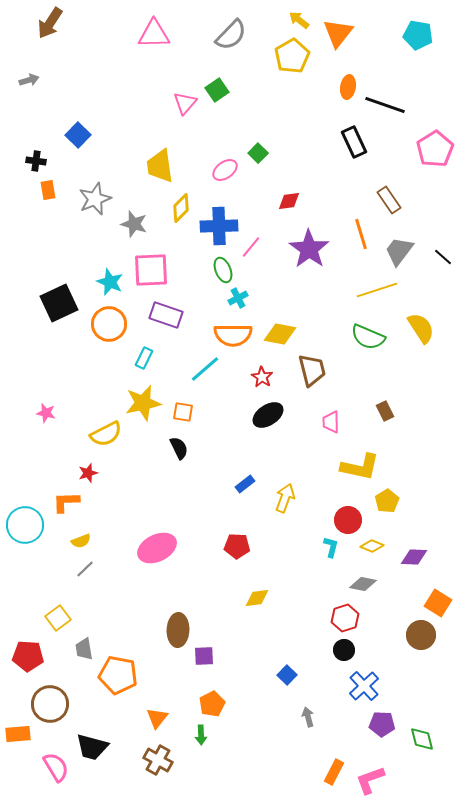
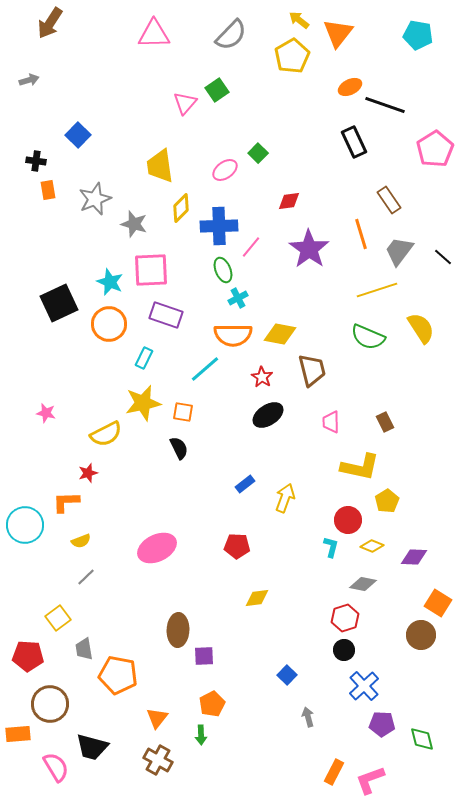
orange ellipse at (348, 87): moved 2 px right; rotated 55 degrees clockwise
brown rectangle at (385, 411): moved 11 px down
gray line at (85, 569): moved 1 px right, 8 px down
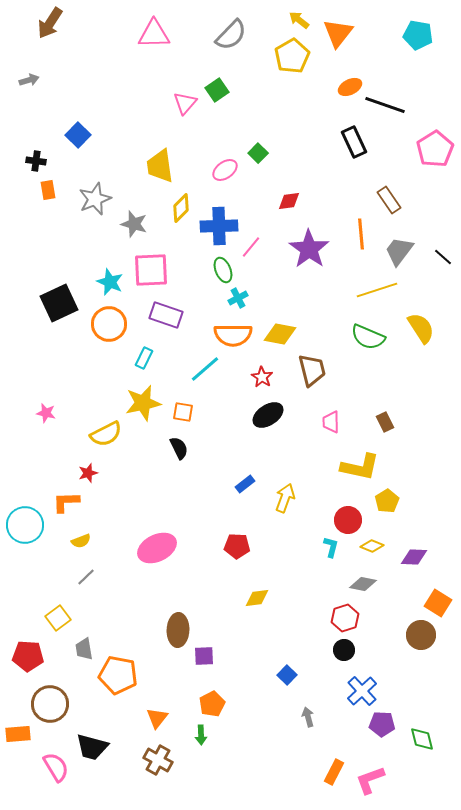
orange line at (361, 234): rotated 12 degrees clockwise
blue cross at (364, 686): moved 2 px left, 5 px down
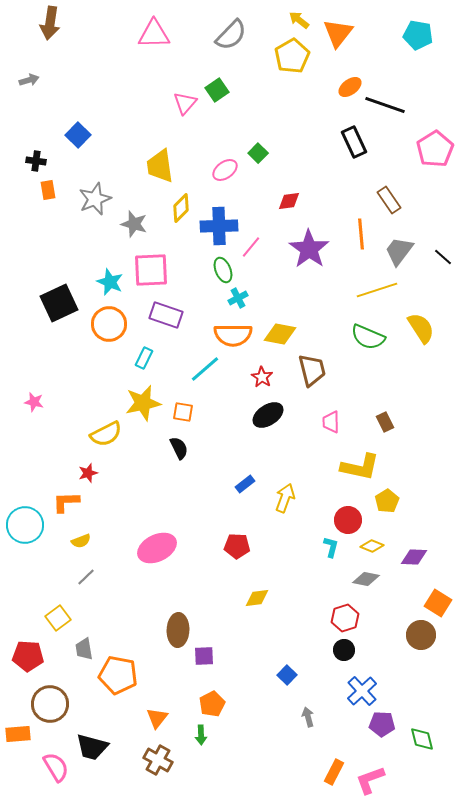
brown arrow at (50, 23): rotated 24 degrees counterclockwise
orange ellipse at (350, 87): rotated 10 degrees counterclockwise
pink star at (46, 413): moved 12 px left, 11 px up
gray diamond at (363, 584): moved 3 px right, 5 px up
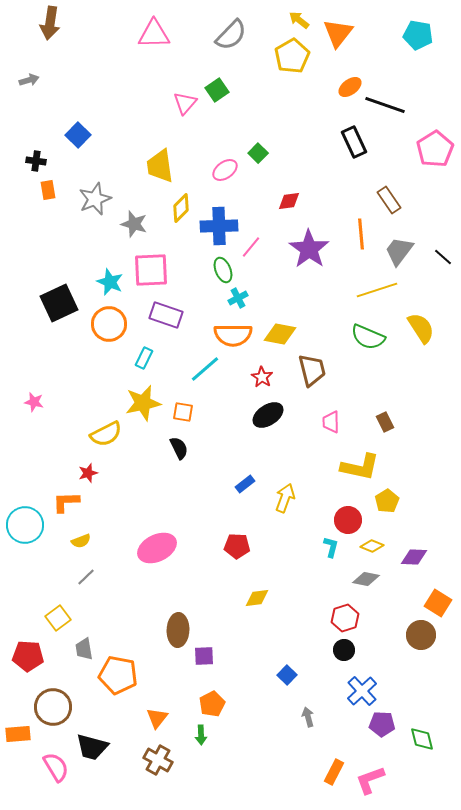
brown circle at (50, 704): moved 3 px right, 3 px down
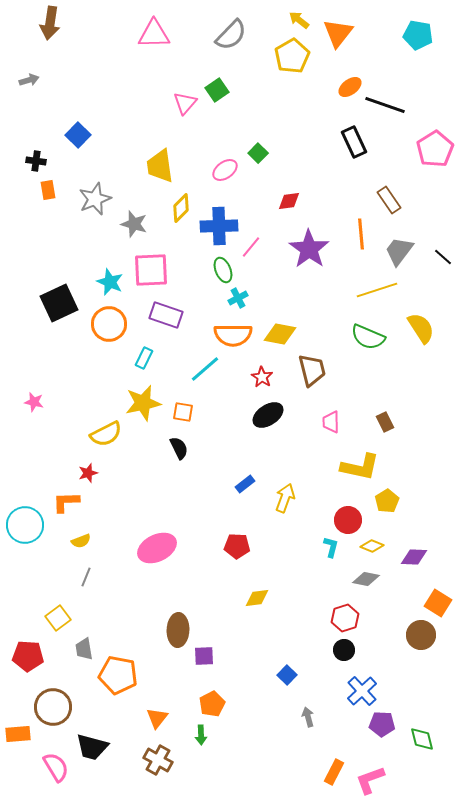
gray line at (86, 577): rotated 24 degrees counterclockwise
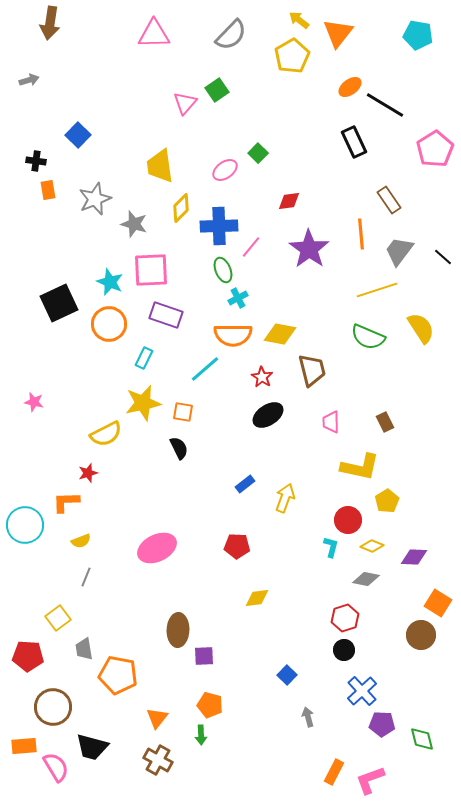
black line at (385, 105): rotated 12 degrees clockwise
orange pentagon at (212, 704): moved 2 px left, 1 px down; rotated 30 degrees counterclockwise
orange rectangle at (18, 734): moved 6 px right, 12 px down
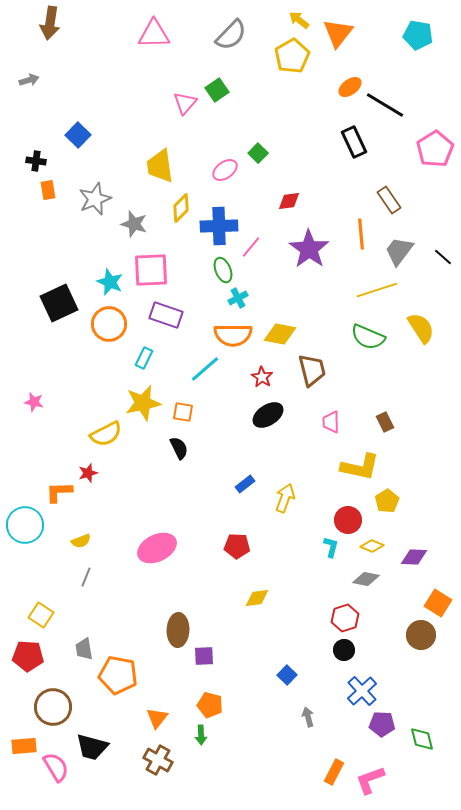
orange L-shape at (66, 502): moved 7 px left, 10 px up
yellow square at (58, 618): moved 17 px left, 3 px up; rotated 20 degrees counterclockwise
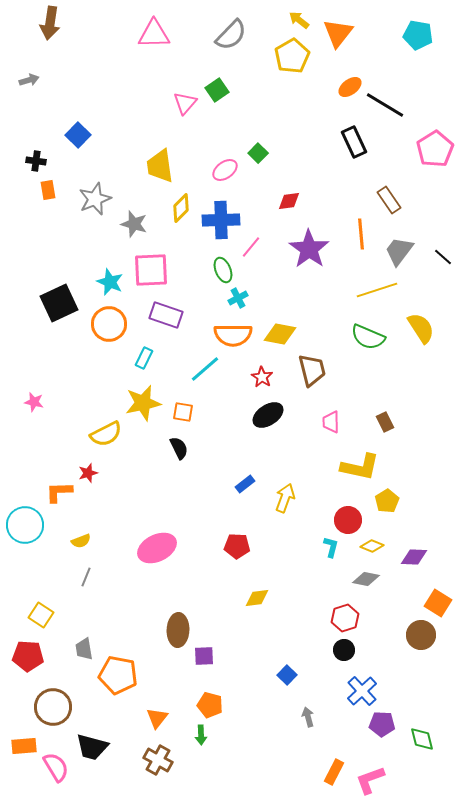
blue cross at (219, 226): moved 2 px right, 6 px up
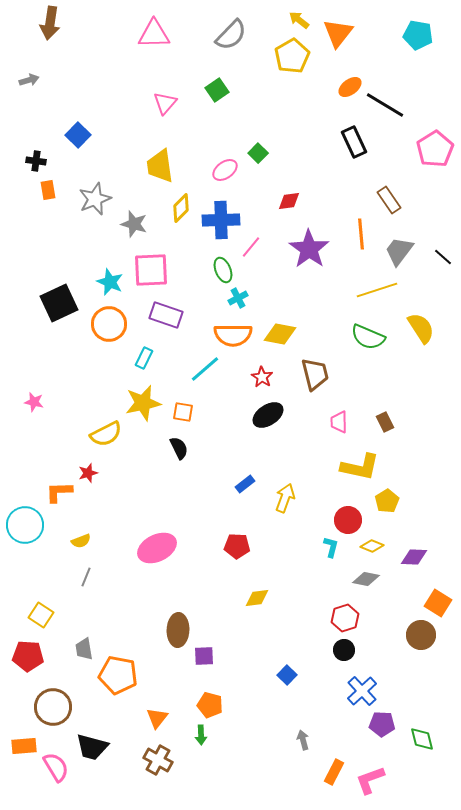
pink triangle at (185, 103): moved 20 px left
brown trapezoid at (312, 370): moved 3 px right, 4 px down
pink trapezoid at (331, 422): moved 8 px right
gray arrow at (308, 717): moved 5 px left, 23 px down
